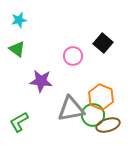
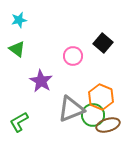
purple star: rotated 25 degrees clockwise
gray triangle: rotated 12 degrees counterclockwise
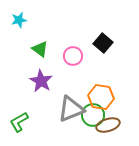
green triangle: moved 23 px right
orange hexagon: rotated 15 degrees counterclockwise
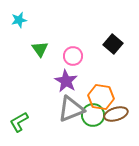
black square: moved 10 px right, 1 px down
green triangle: rotated 18 degrees clockwise
purple star: moved 25 px right
brown ellipse: moved 8 px right, 11 px up
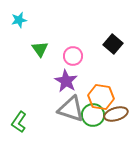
gray triangle: rotated 40 degrees clockwise
green L-shape: rotated 25 degrees counterclockwise
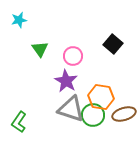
brown ellipse: moved 8 px right
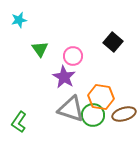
black square: moved 2 px up
purple star: moved 2 px left, 4 px up
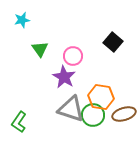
cyan star: moved 3 px right
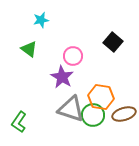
cyan star: moved 19 px right
green triangle: moved 11 px left; rotated 18 degrees counterclockwise
purple star: moved 2 px left
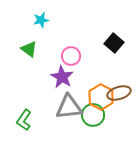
black square: moved 1 px right, 1 px down
pink circle: moved 2 px left
orange hexagon: rotated 20 degrees clockwise
gray triangle: moved 2 px left, 2 px up; rotated 24 degrees counterclockwise
brown ellipse: moved 5 px left, 21 px up
green L-shape: moved 5 px right, 2 px up
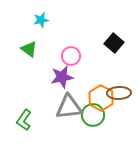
purple star: rotated 30 degrees clockwise
brown ellipse: rotated 15 degrees clockwise
orange hexagon: moved 1 px down
